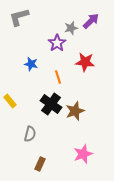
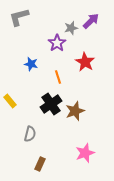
red star: rotated 24 degrees clockwise
black cross: rotated 20 degrees clockwise
pink star: moved 2 px right, 1 px up
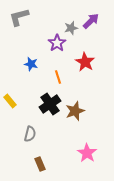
black cross: moved 1 px left
pink star: moved 2 px right; rotated 18 degrees counterclockwise
brown rectangle: rotated 48 degrees counterclockwise
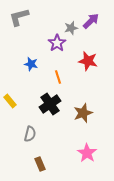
red star: moved 3 px right, 1 px up; rotated 18 degrees counterclockwise
brown star: moved 8 px right, 2 px down
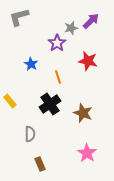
blue star: rotated 16 degrees clockwise
brown star: rotated 30 degrees counterclockwise
gray semicircle: rotated 14 degrees counterclockwise
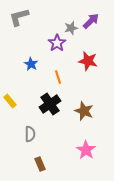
brown star: moved 1 px right, 2 px up
pink star: moved 1 px left, 3 px up
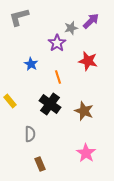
black cross: rotated 20 degrees counterclockwise
pink star: moved 3 px down
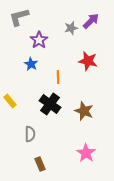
purple star: moved 18 px left, 3 px up
orange line: rotated 16 degrees clockwise
